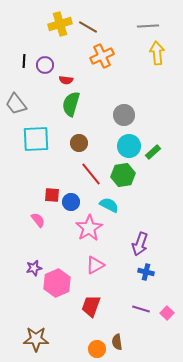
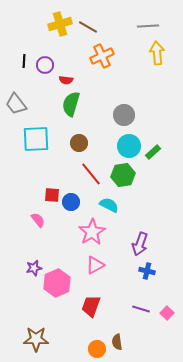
pink star: moved 3 px right, 4 px down
blue cross: moved 1 px right, 1 px up
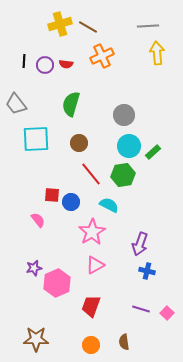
red semicircle: moved 16 px up
brown semicircle: moved 7 px right
orange circle: moved 6 px left, 4 px up
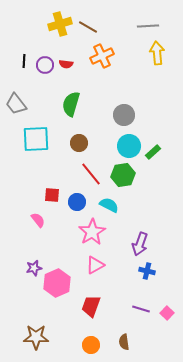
blue circle: moved 6 px right
brown star: moved 2 px up
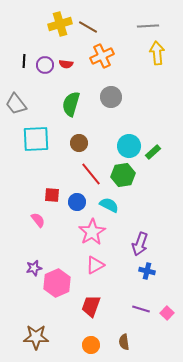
gray circle: moved 13 px left, 18 px up
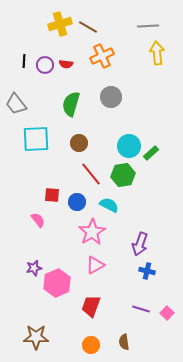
green rectangle: moved 2 px left, 1 px down
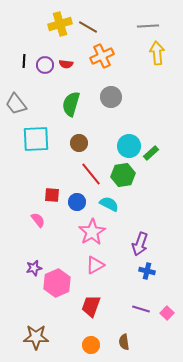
cyan semicircle: moved 1 px up
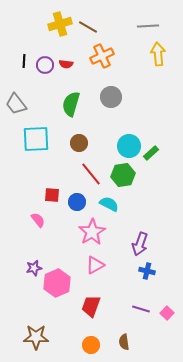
yellow arrow: moved 1 px right, 1 px down
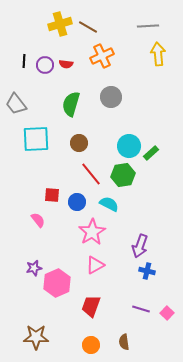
purple arrow: moved 2 px down
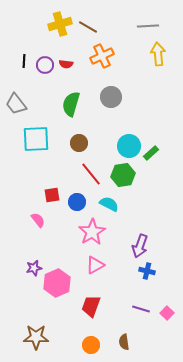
red square: rotated 14 degrees counterclockwise
